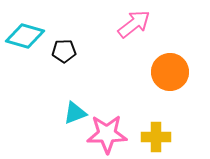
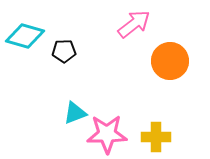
orange circle: moved 11 px up
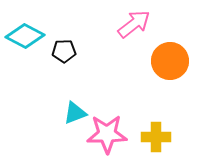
cyan diamond: rotated 12 degrees clockwise
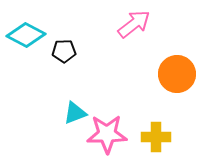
cyan diamond: moved 1 px right, 1 px up
orange circle: moved 7 px right, 13 px down
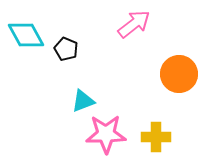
cyan diamond: rotated 33 degrees clockwise
black pentagon: moved 2 px right, 2 px up; rotated 25 degrees clockwise
orange circle: moved 2 px right
cyan triangle: moved 8 px right, 12 px up
pink star: moved 1 px left
